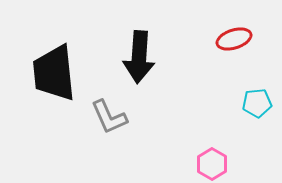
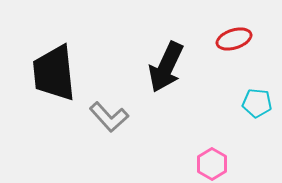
black arrow: moved 27 px right, 10 px down; rotated 21 degrees clockwise
cyan pentagon: rotated 12 degrees clockwise
gray L-shape: rotated 18 degrees counterclockwise
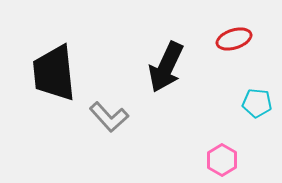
pink hexagon: moved 10 px right, 4 px up
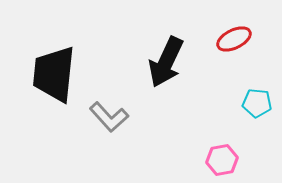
red ellipse: rotated 8 degrees counterclockwise
black arrow: moved 5 px up
black trapezoid: moved 1 px down; rotated 12 degrees clockwise
pink hexagon: rotated 20 degrees clockwise
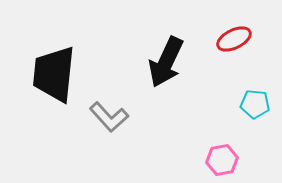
cyan pentagon: moved 2 px left, 1 px down
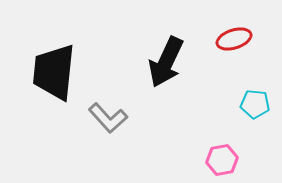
red ellipse: rotated 8 degrees clockwise
black trapezoid: moved 2 px up
gray L-shape: moved 1 px left, 1 px down
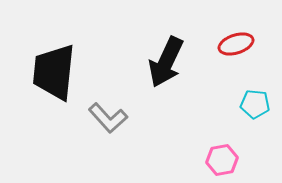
red ellipse: moved 2 px right, 5 px down
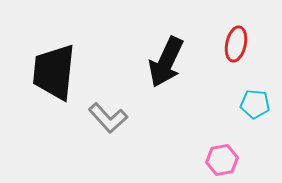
red ellipse: rotated 60 degrees counterclockwise
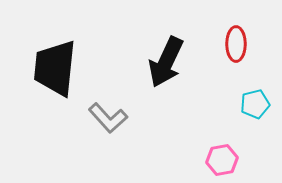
red ellipse: rotated 12 degrees counterclockwise
black trapezoid: moved 1 px right, 4 px up
cyan pentagon: rotated 20 degrees counterclockwise
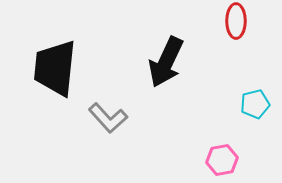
red ellipse: moved 23 px up
